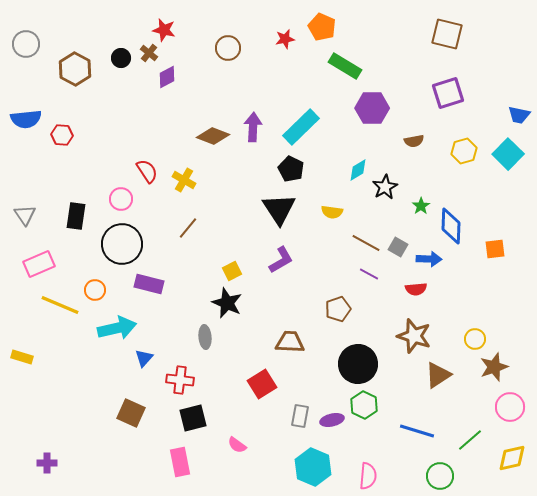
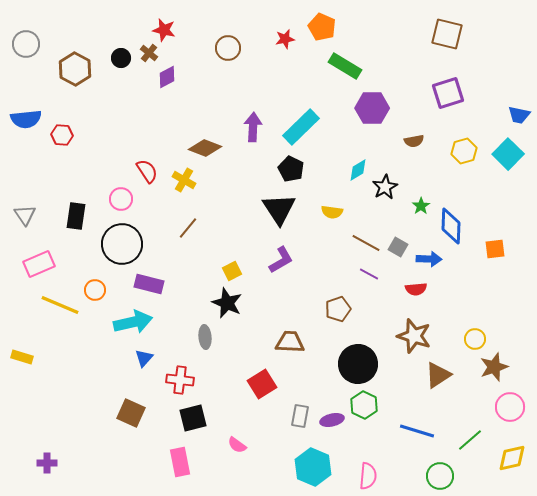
brown diamond at (213, 136): moved 8 px left, 12 px down
cyan arrow at (117, 328): moved 16 px right, 6 px up
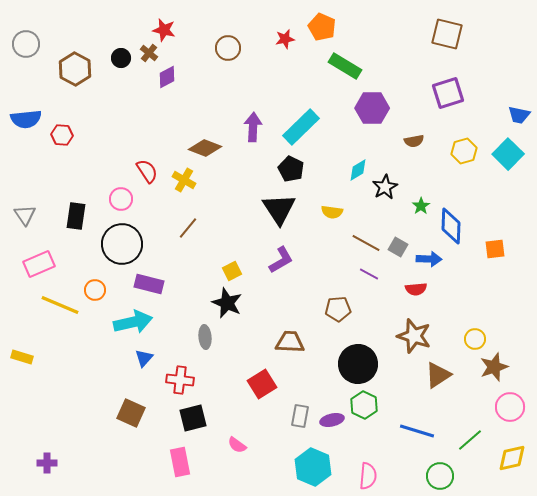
brown pentagon at (338, 309): rotated 15 degrees clockwise
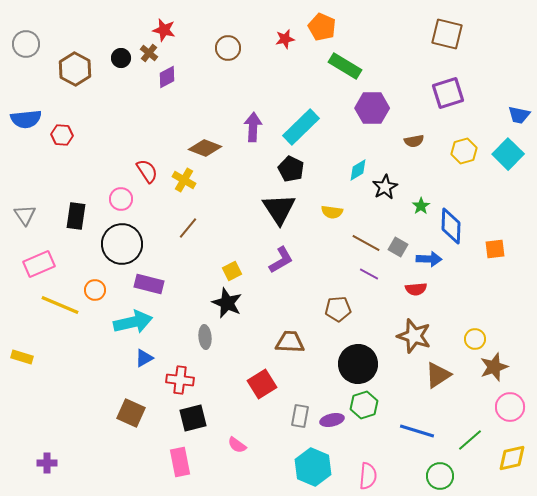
blue triangle at (144, 358): rotated 18 degrees clockwise
green hexagon at (364, 405): rotated 16 degrees clockwise
